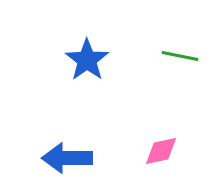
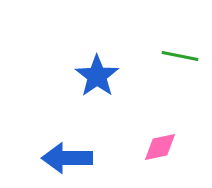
blue star: moved 10 px right, 16 px down
pink diamond: moved 1 px left, 4 px up
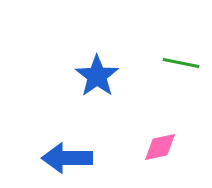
green line: moved 1 px right, 7 px down
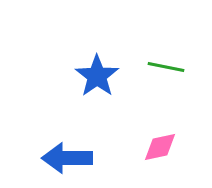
green line: moved 15 px left, 4 px down
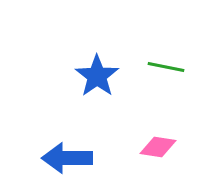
pink diamond: moved 2 px left; rotated 21 degrees clockwise
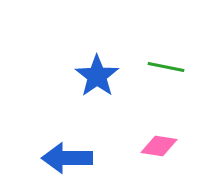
pink diamond: moved 1 px right, 1 px up
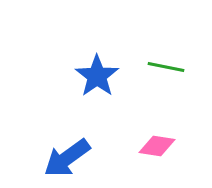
pink diamond: moved 2 px left
blue arrow: rotated 36 degrees counterclockwise
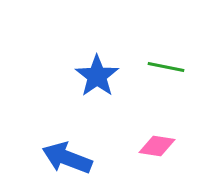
blue arrow: rotated 57 degrees clockwise
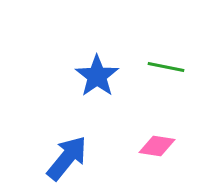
blue arrow: rotated 108 degrees clockwise
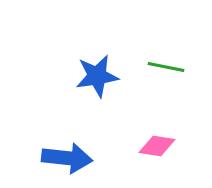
blue star: rotated 27 degrees clockwise
blue arrow: rotated 57 degrees clockwise
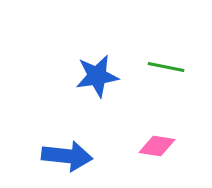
blue arrow: moved 2 px up
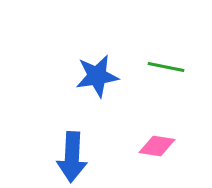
blue arrow: moved 5 px right, 1 px down; rotated 87 degrees clockwise
